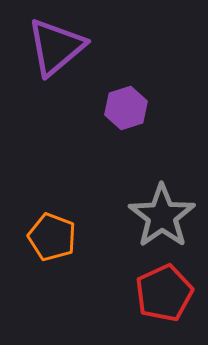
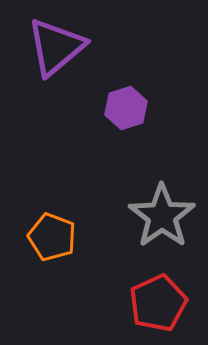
red pentagon: moved 6 px left, 10 px down
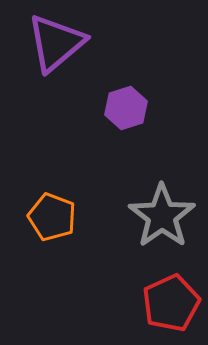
purple triangle: moved 4 px up
orange pentagon: moved 20 px up
red pentagon: moved 13 px right
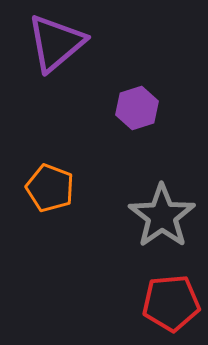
purple hexagon: moved 11 px right
orange pentagon: moved 2 px left, 29 px up
red pentagon: rotated 20 degrees clockwise
